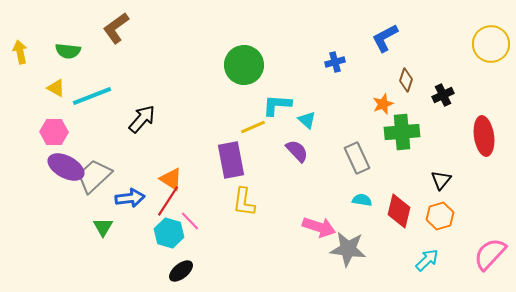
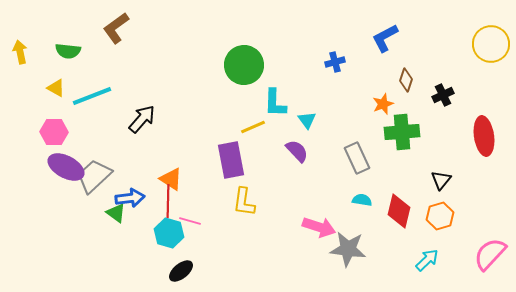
cyan L-shape: moved 2 px left, 2 px up; rotated 92 degrees counterclockwise
cyan triangle: rotated 12 degrees clockwise
red line: rotated 32 degrees counterclockwise
pink line: rotated 30 degrees counterclockwise
green triangle: moved 13 px right, 14 px up; rotated 25 degrees counterclockwise
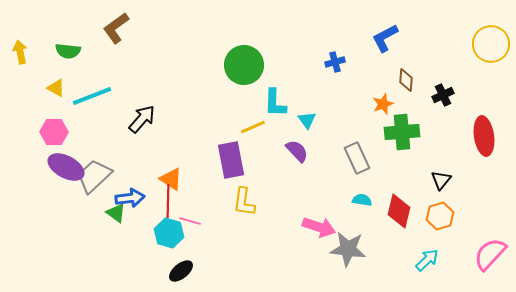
brown diamond: rotated 15 degrees counterclockwise
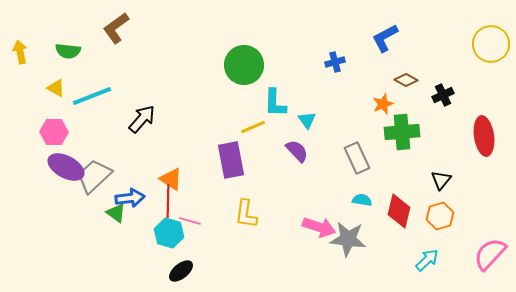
brown diamond: rotated 65 degrees counterclockwise
yellow L-shape: moved 2 px right, 12 px down
gray star: moved 10 px up
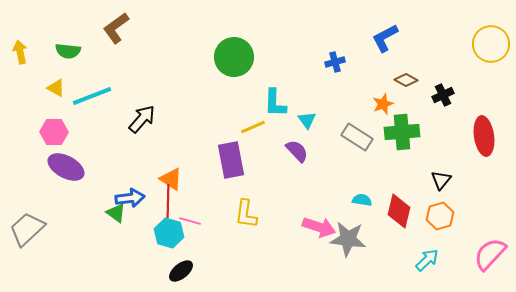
green circle: moved 10 px left, 8 px up
gray rectangle: moved 21 px up; rotated 32 degrees counterclockwise
gray trapezoid: moved 67 px left, 53 px down
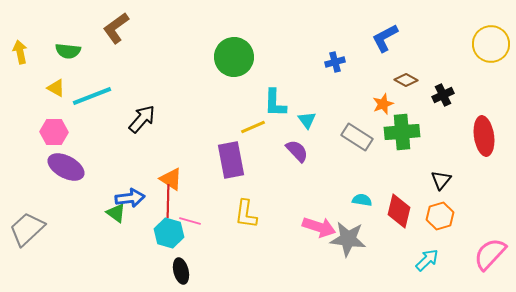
black ellipse: rotated 65 degrees counterclockwise
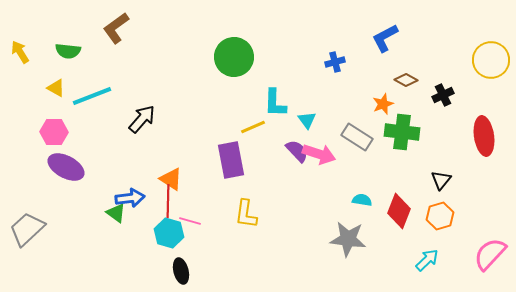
yellow circle: moved 16 px down
yellow arrow: rotated 20 degrees counterclockwise
green cross: rotated 12 degrees clockwise
red diamond: rotated 8 degrees clockwise
pink arrow: moved 73 px up
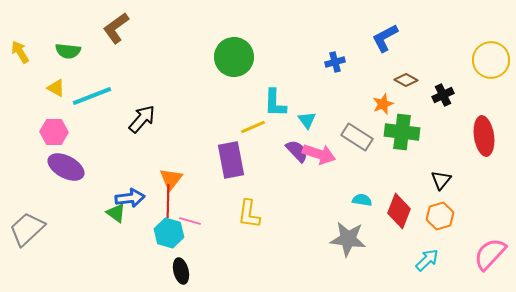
orange triangle: rotated 35 degrees clockwise
yellow L-shape: moved 3 px right
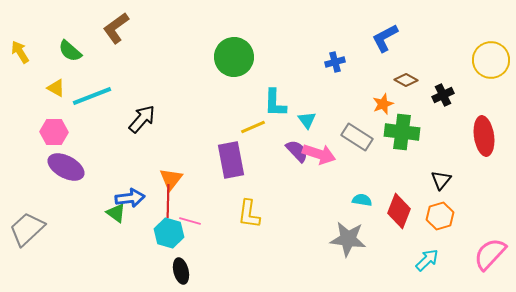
green semicircle: moved 2 px right; rotated 35 degrees clockwise
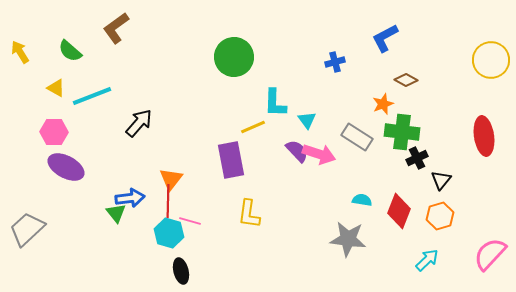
black cross: moved 26 px left, 63 px down
black arrow: moved 3 px left, 4 px down
green triangle: rotated 15 degrees clockwise
